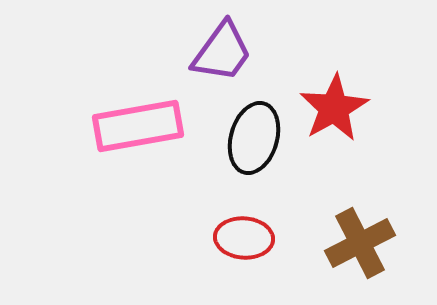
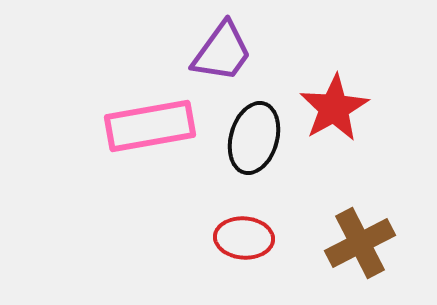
pink rectangle: moved 12 px right
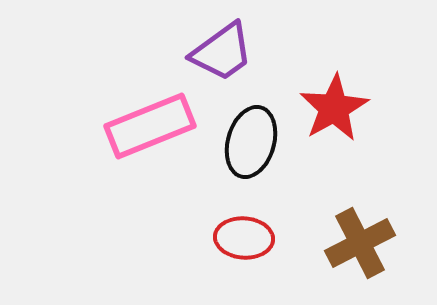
purple trapezoid: rotated 18 degrees clockwise
pink rectangle: rotated 12 degrees counterclockwise
black ellipse: moved 3 px left, 4 px down
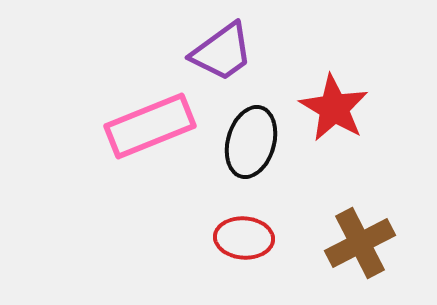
red star: rotated 12 degrees counterclockwise
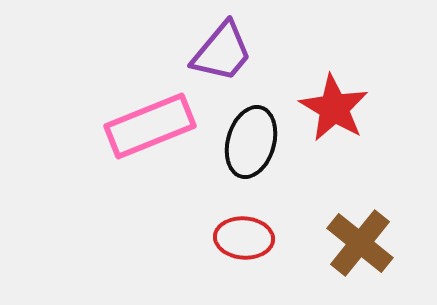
purple trapezoid: rotated 14 degrees counterclockwise
brown cross: rotated 24 degrees counterclockwise
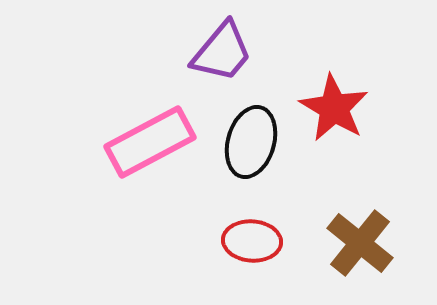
pink rectangle: moved 16 px down; rotated 6 degrees counterclockwise
red ellipse: moved 8 px right, 3 px down
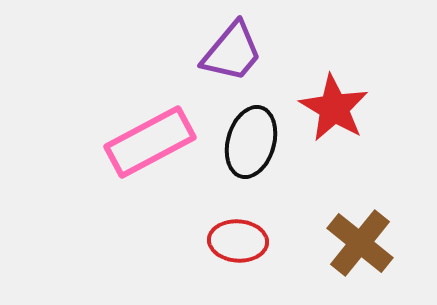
purple trapezoid: moved 10 px right
red ellipse: moved 14 px left
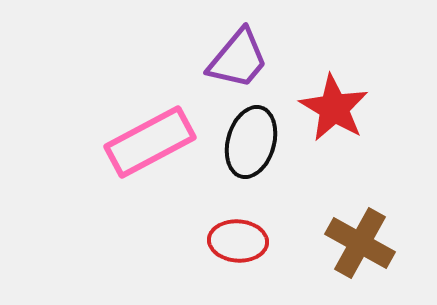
purple trapezoid: moved 6 px right, 7 px down
brown cross: rotated 10 degrees counterclockwise
